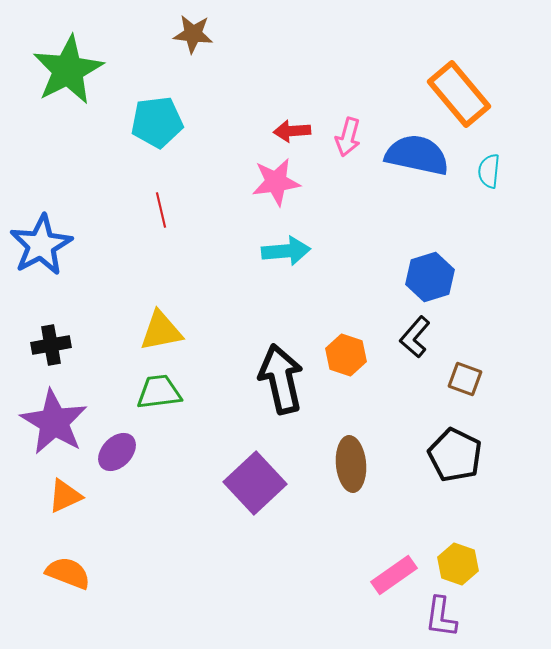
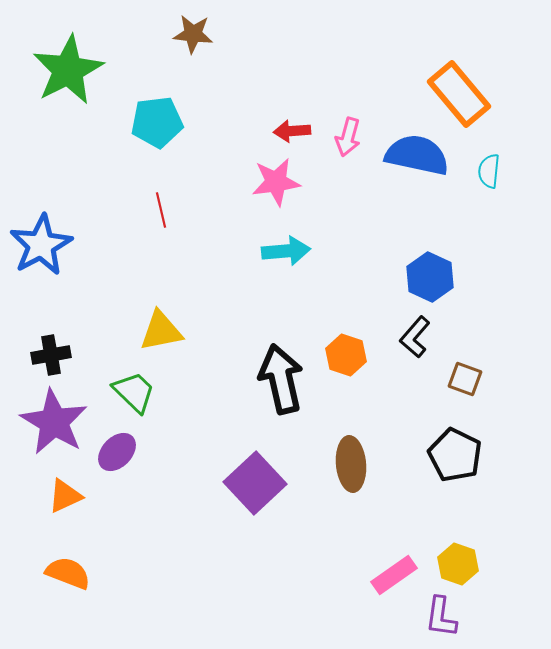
blue hexagon: rotated 18 degrees counterclockwise
black cross: moved 10 px down
green trapezoid: moved 25 px left; rotated 51 degrees clockwise
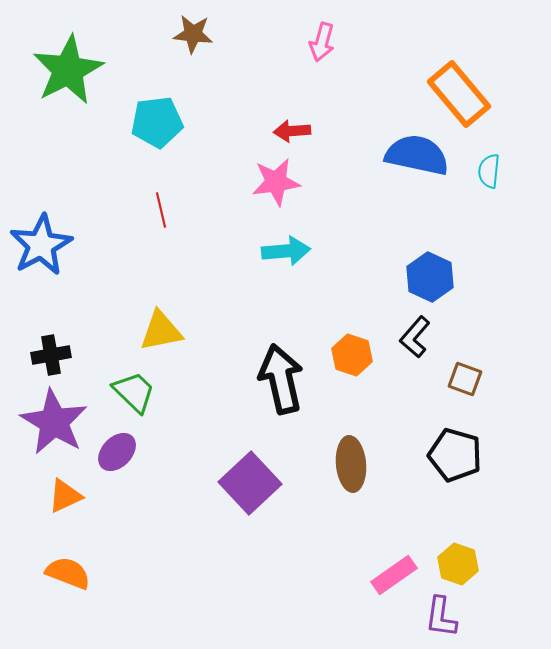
pink arrow: moved 26 px left, 95 px up
orange hexagon: moved 6 px right
black pentagon: rotated 10 degrees counterclockwise
purple square: moved 5 px left
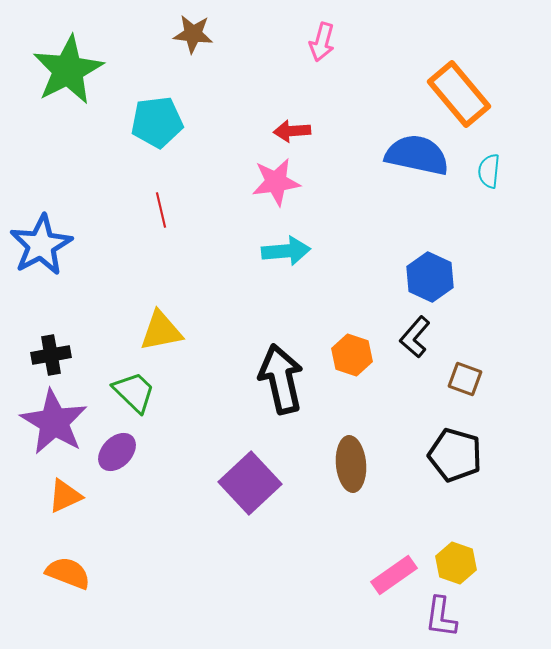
yellow hexagon: moved 2 px left, 1 px up
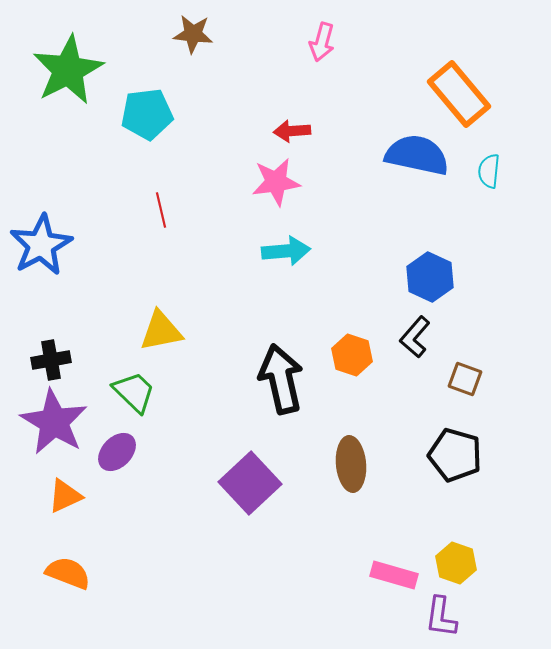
cyan pentagon: moved 10 px left, 8 px up
black cross: moved 5 px down
pink rectangle: rotated 51 degrees clockwise
